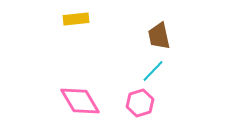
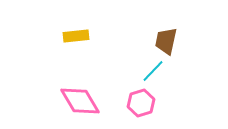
yellow rectangle: moved 17 px down
brown trapezoid: moved 7 px right, 5 px down; rotated 24 degrees clockwise
pink hexagon: moved 1 px right
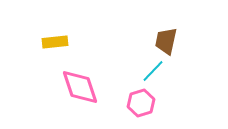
yellow rectangle: moved 21 px left, 6 px down
pink diamond: moved 14 px up; rotated 12 degrees clockwise
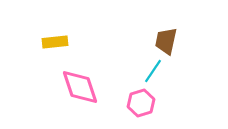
cyan line: rotated 10 degrees counterclockwise
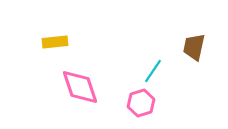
brown trapezoid: moved 28 px right, 6 px down
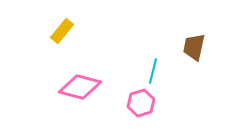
yellow rectangle: moved 7 px right, 11 px up; rotated 45 degrees counterclockwise
cyan line: rotated 20 degrees counterclockwise
pink diamond: rotated 57 degrees counterclockwise
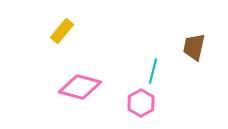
pink hexagon: rotated 12 degrees counterclockwise
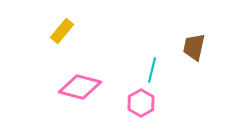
cyan line: moved 1 px left, 1 px up
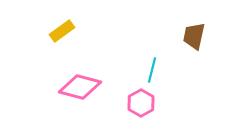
yellow rectangle: rotated 15 degrees clockwise
brown trapezoid: moved 11 px up
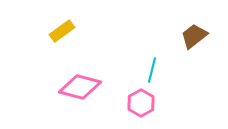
brown trapezoid: rotated 40 degrees clockwise
